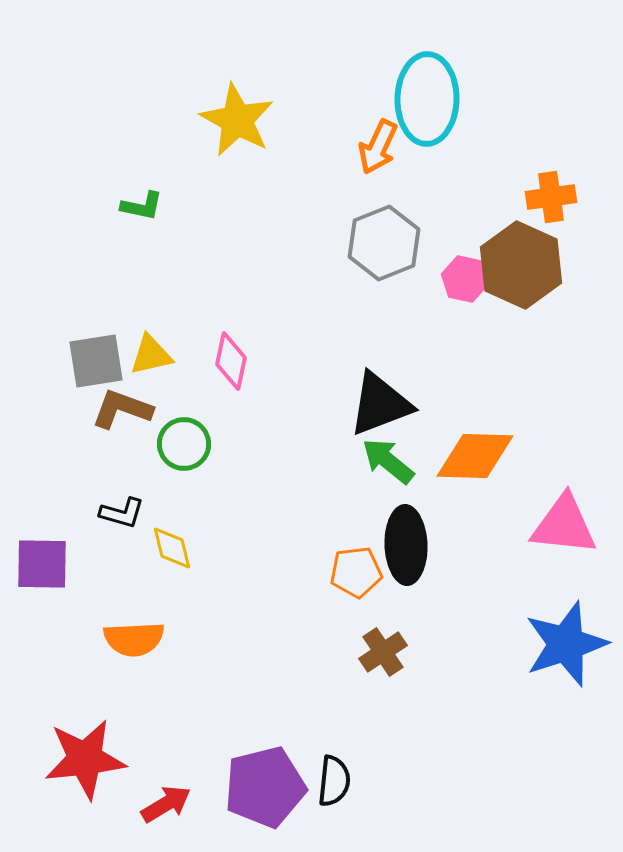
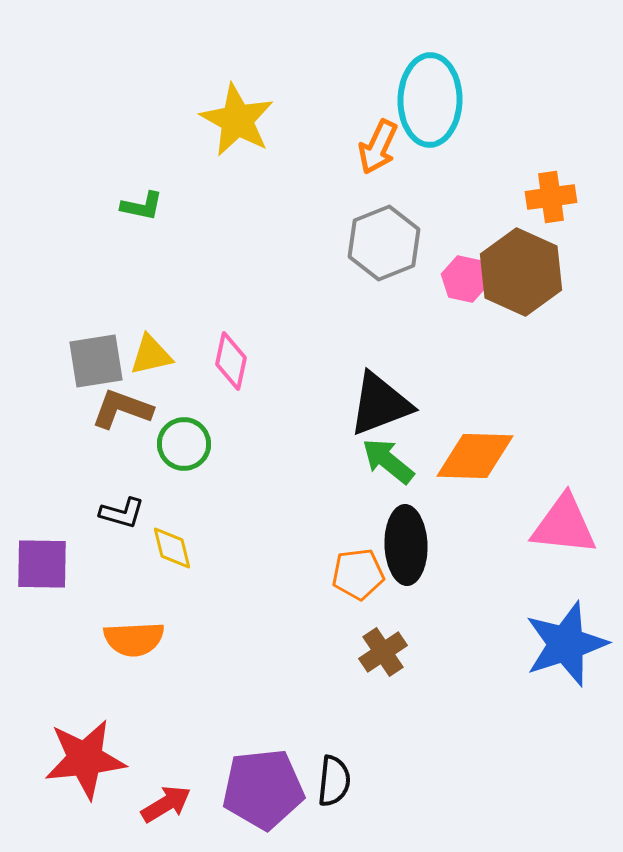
cyan ellipse: moved 3 px right, 1 px down
brown hexagon: moved 7 px down
orange pentagon: moved 2 px right, 2 px down
purple pentagon: moved 2 px left, 2 px down; rotated 8 degrees clockwise
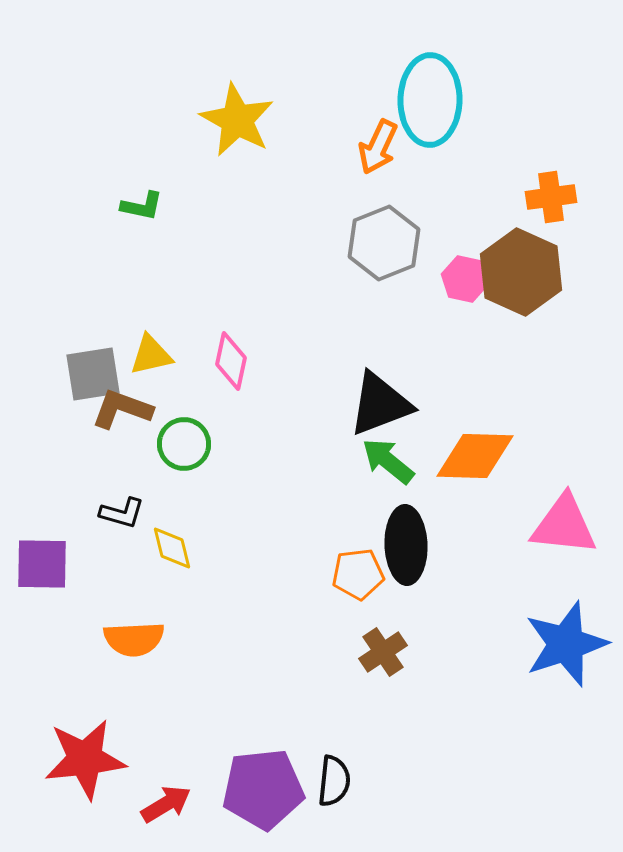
gray square: moved 3 px left, 13 px down
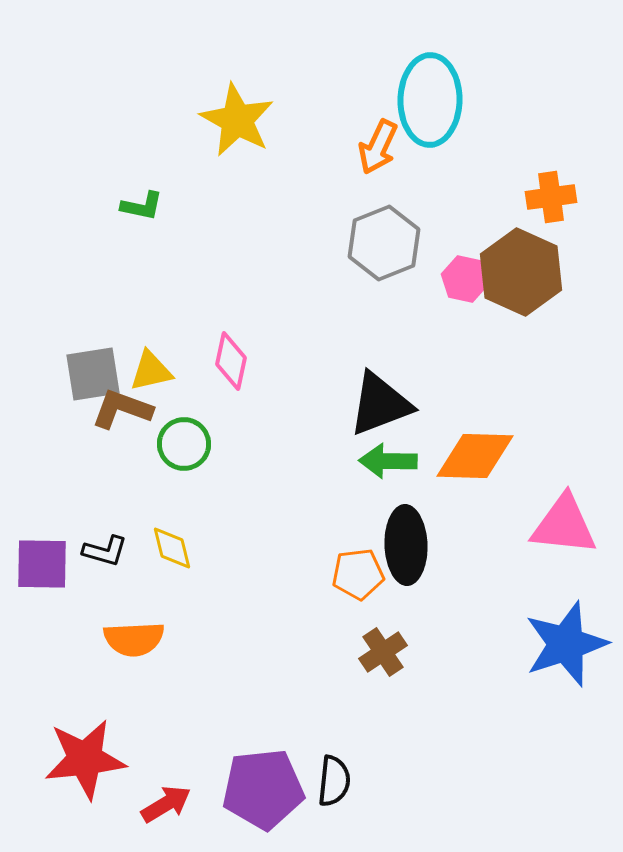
yellow triangle: moved 16 px down
green arrow: rotated 38 degrees counterclockwise
black L-shape: moved 17 px left, 38 px down
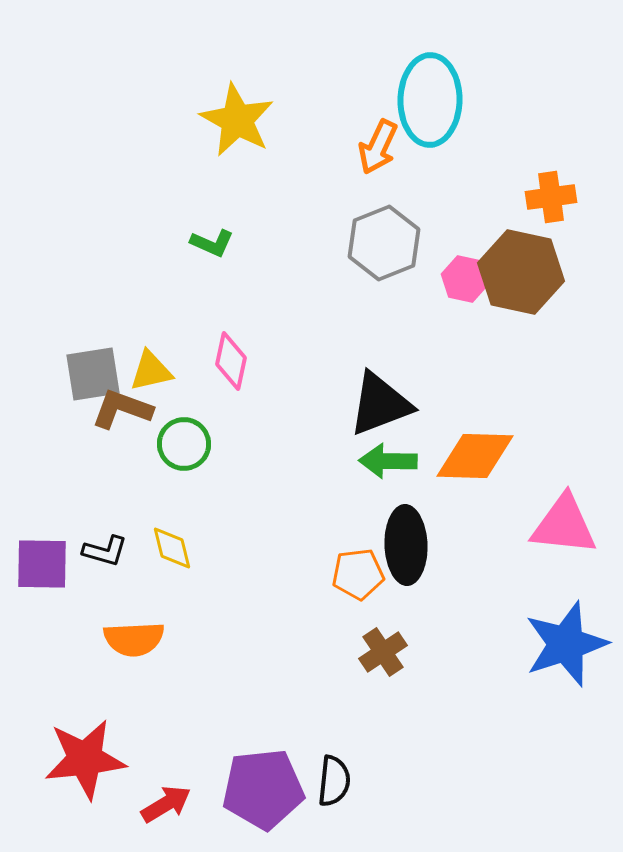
green L-shape: moved 70 px right, 37 px down; rotated 12 degrees clockwise
brown hexagon: rotated 12 degrees counterclockwise
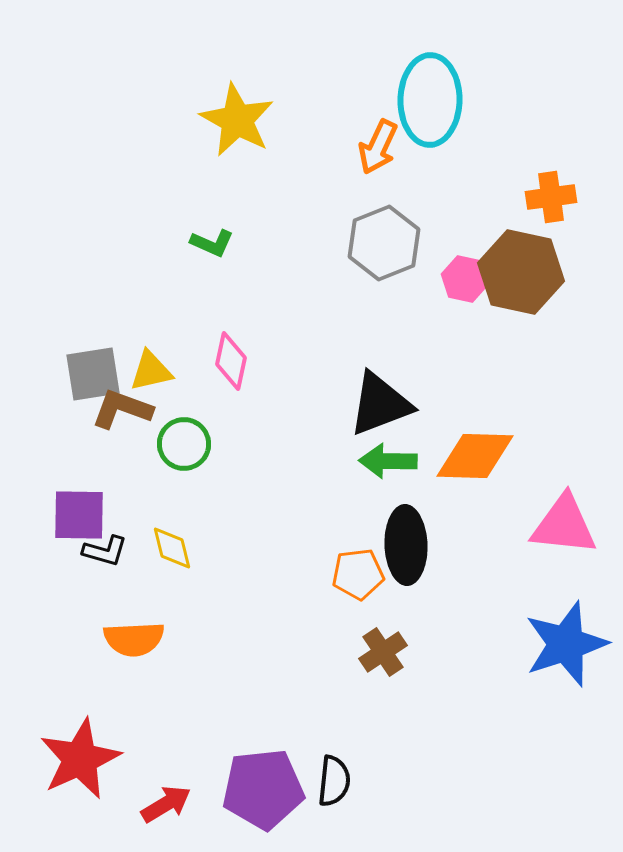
purple square: moved 37 px right, 49 px up
red star: moved 5 px left; rotated 18 degrees counterclockwise
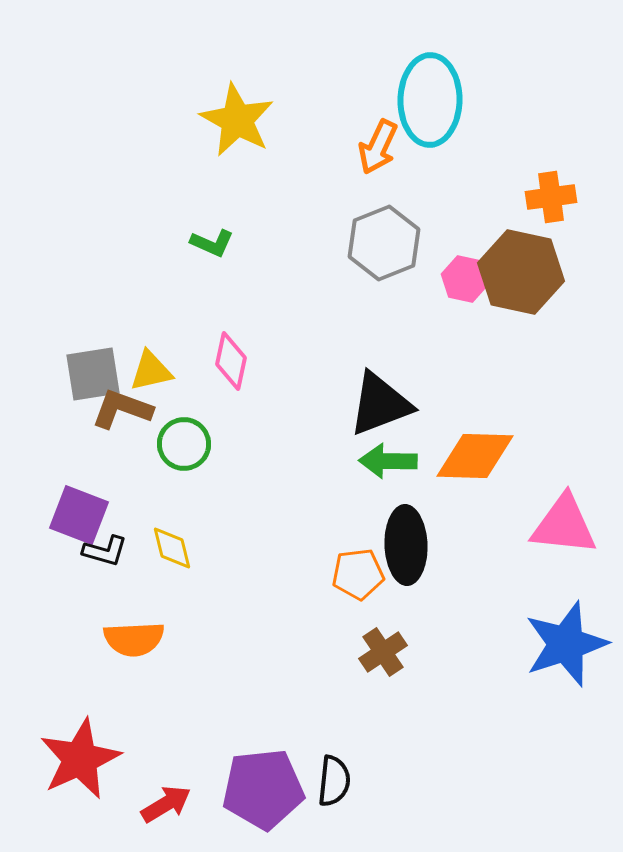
purple square: rotated 20 degrees clockwise
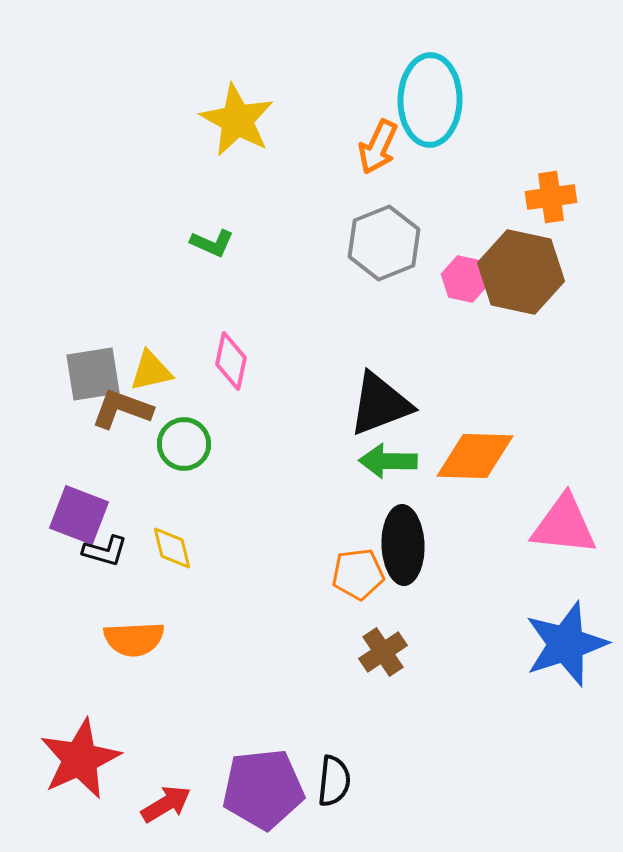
black ellipse: moved 3 px left
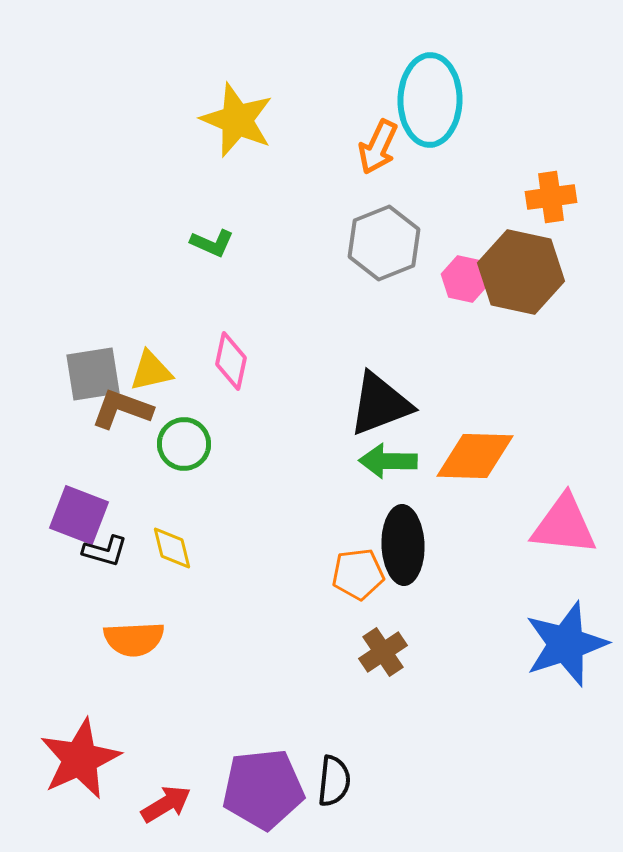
yellow star: rotated 6 degrees counterclockwise
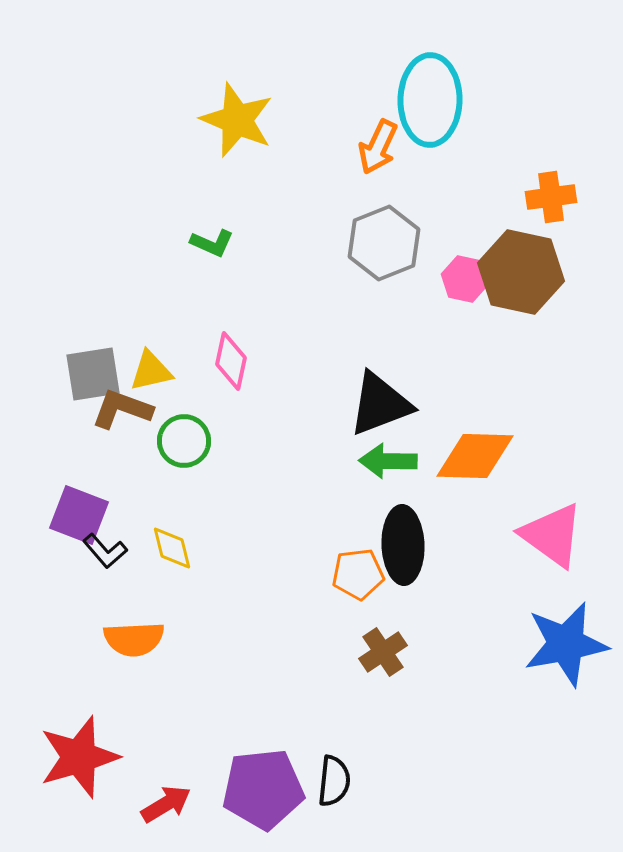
green circle: moved 3 px up
pink triangle: moved 12 px left, 10 px down; rotated 30 degrees clockwise
black L-shape: rotated 33 degrees clockwise
blue star: rotated 8 degrees clockwise
red star: moved 1 px left, 2 px up; rotated 8 degrees clockwise
